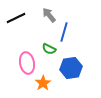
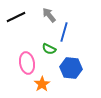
black line: moved 1 px up
blue hexagon: rotated 15 degrees clockwise
orange star: moved 1 px left, 1 px down
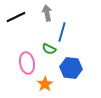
gray arrow: moved 2 px left, 2 px up; rotated 28 degrees clockwise
blue line: moved 2 px left
orange star: moved 3 px right
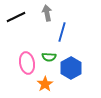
green semicircle: moved 8 px down; rotated 24 degrees counterclockwise
blue hexagon: rotated 25 degrees clockwise
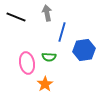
black line: rotated 48 degrees clockwise
blue hexagon: moved 13 px right, 18 px up; rotated 20 degrees clockwise
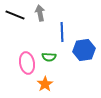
gray arrow: moved 7 px left
black line: moved 1 px left, 2 px up
blue line: rotated 18 degrees counterclockwise
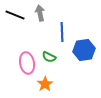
green semicircle: rotated 24 degrees clockwise
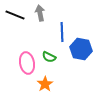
blue hexagon: moved 3 px left, 1 px up; rotated 20 degrees clockwise
